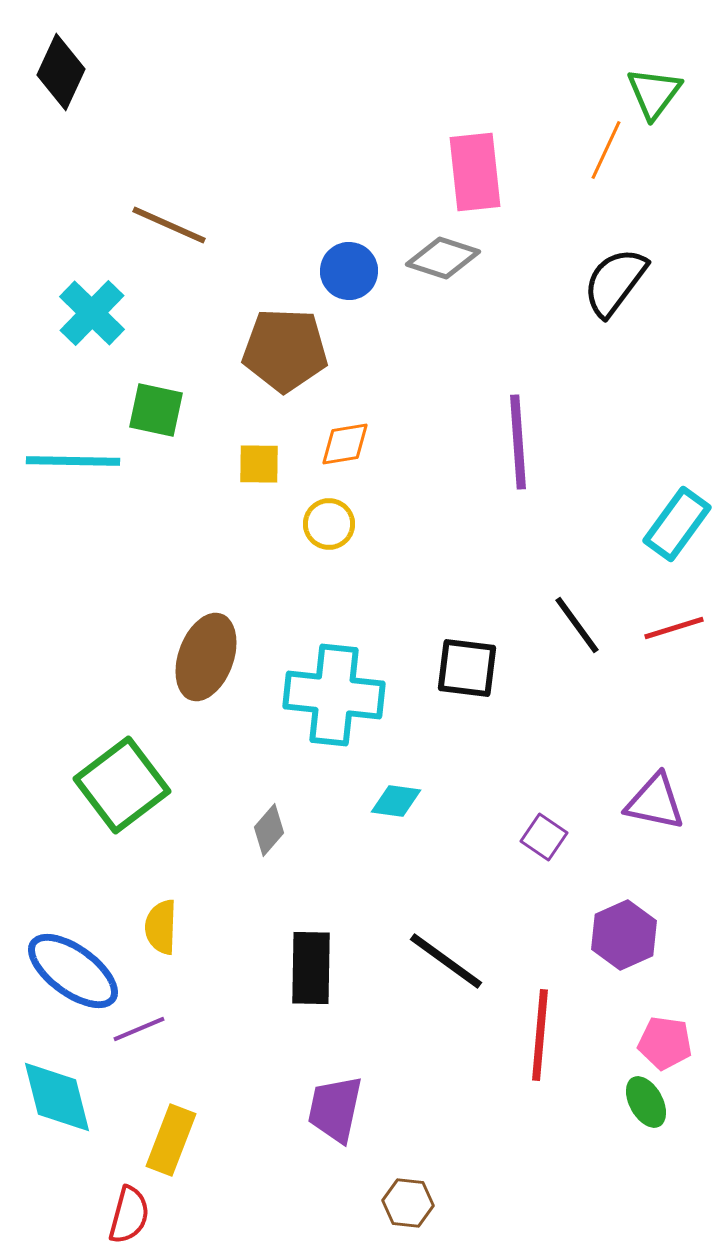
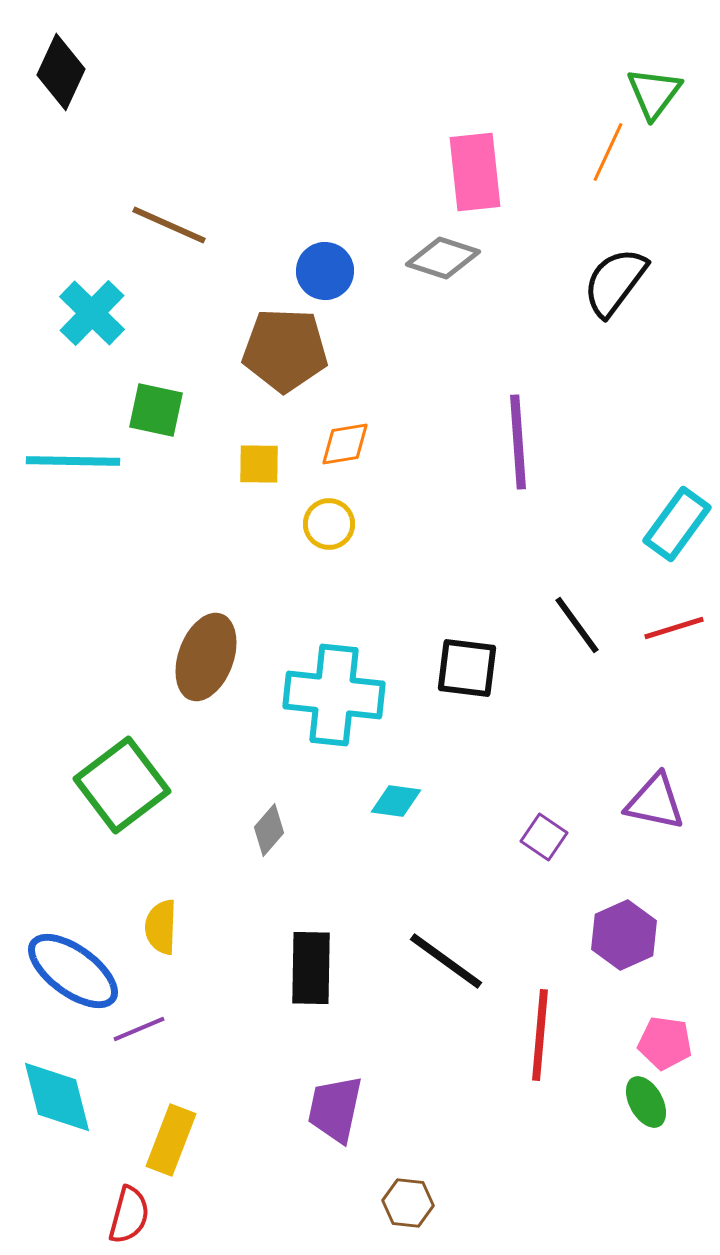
orange line at (606, 150): moved 2 px right, 2 px down
blue circle at (349, 271): moved 24 px left
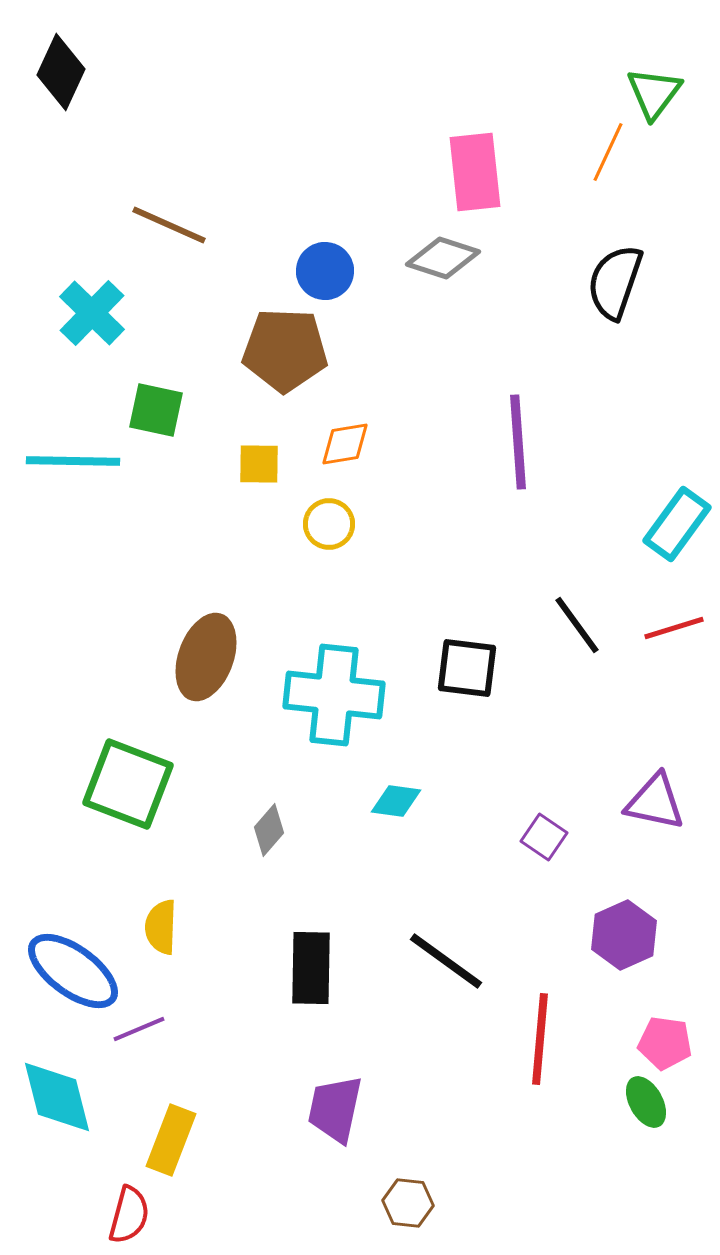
black semicircle at (615, 282): rotated 18 degrees counterclockwise
green square at (122, 785): moved 6 px right, 1 px up; rotated 32 degrees counterclockwise
red line at (540, 1035): moved 4 px down
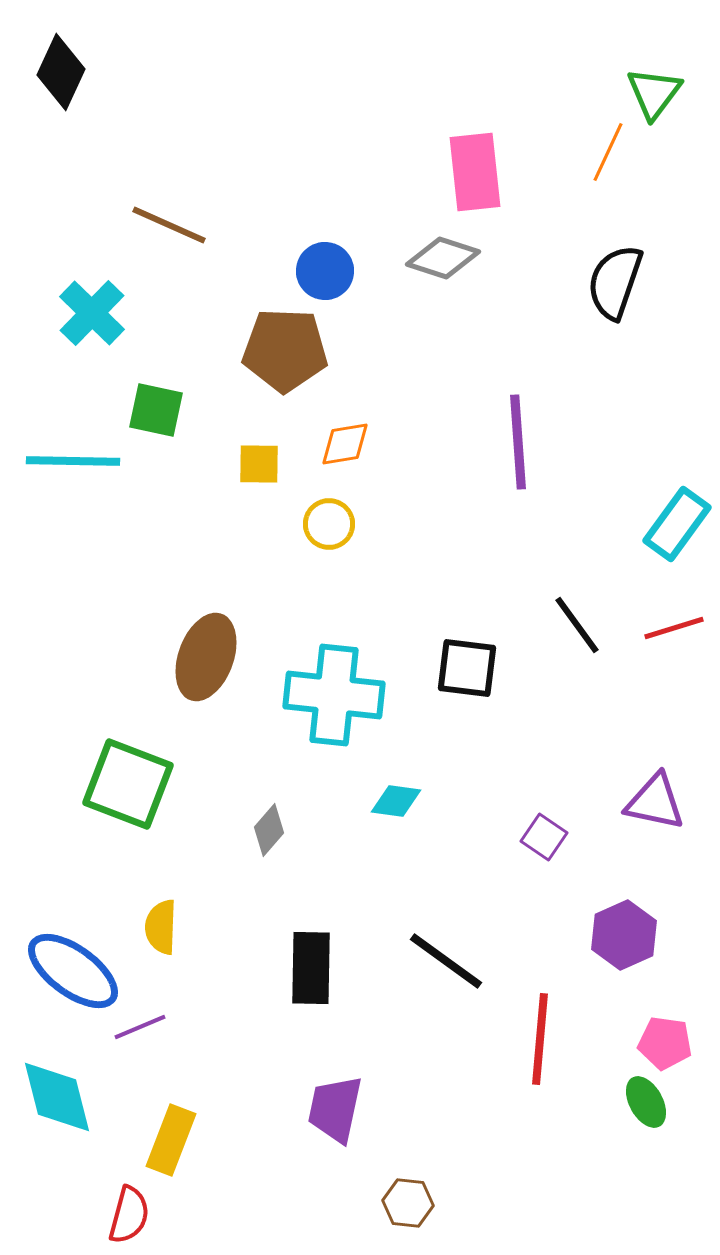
purple line at (139, 1029): moved 1 px right, 2 px up
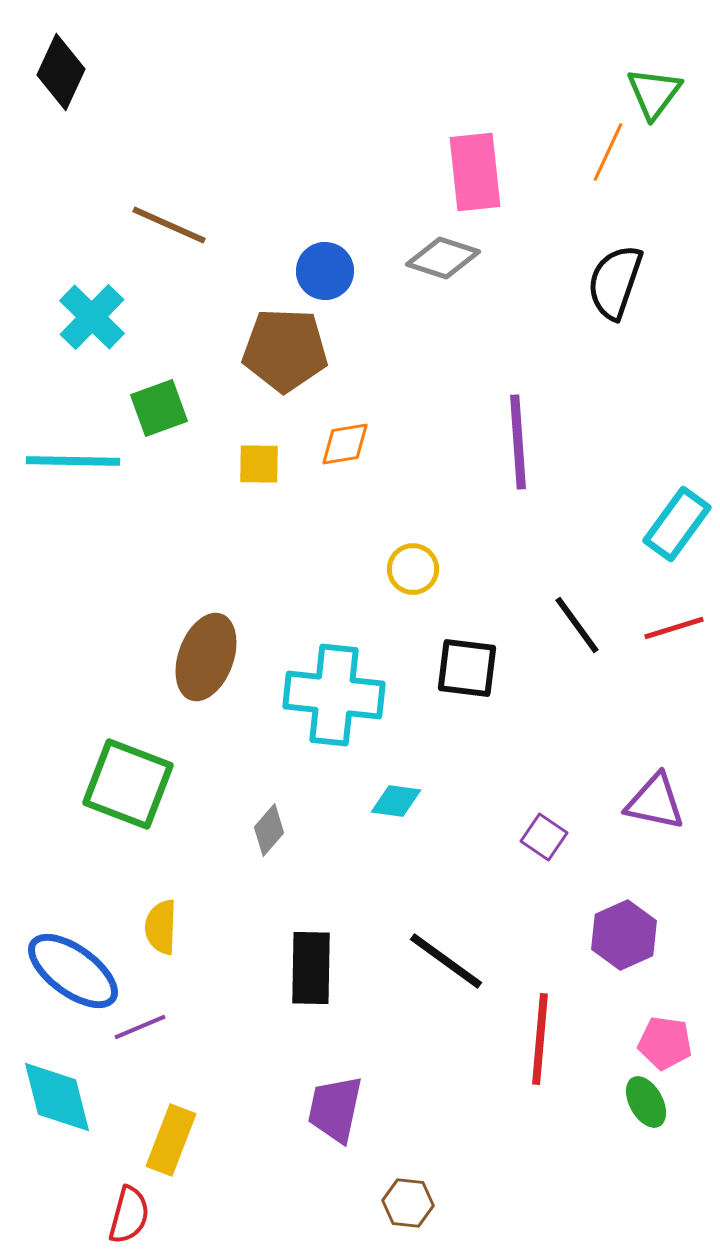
cyan cross at (92, 313): moved 4 px down
green square at (156, 410): moved 3 px right, 2 px up; rotated 32 degrees counterclockwise
yellow circle at (329, 524): moved 84 px right, 45 px down
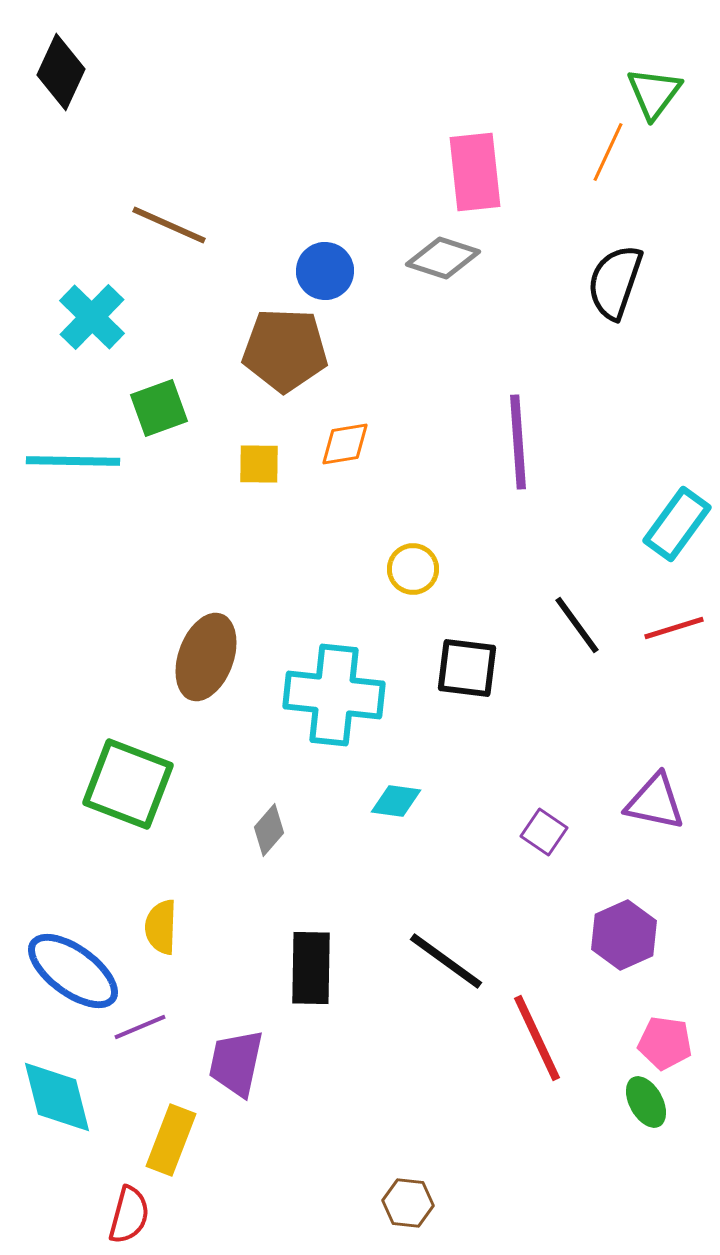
purple square at (544, 837): moved 5 px up
red line at (540, 1039): moved 3 px left, 1 px up; rotated 30 degrees counterclockwise
purple trapezoid at (335, 1109): moved 99 px left, 46 px up
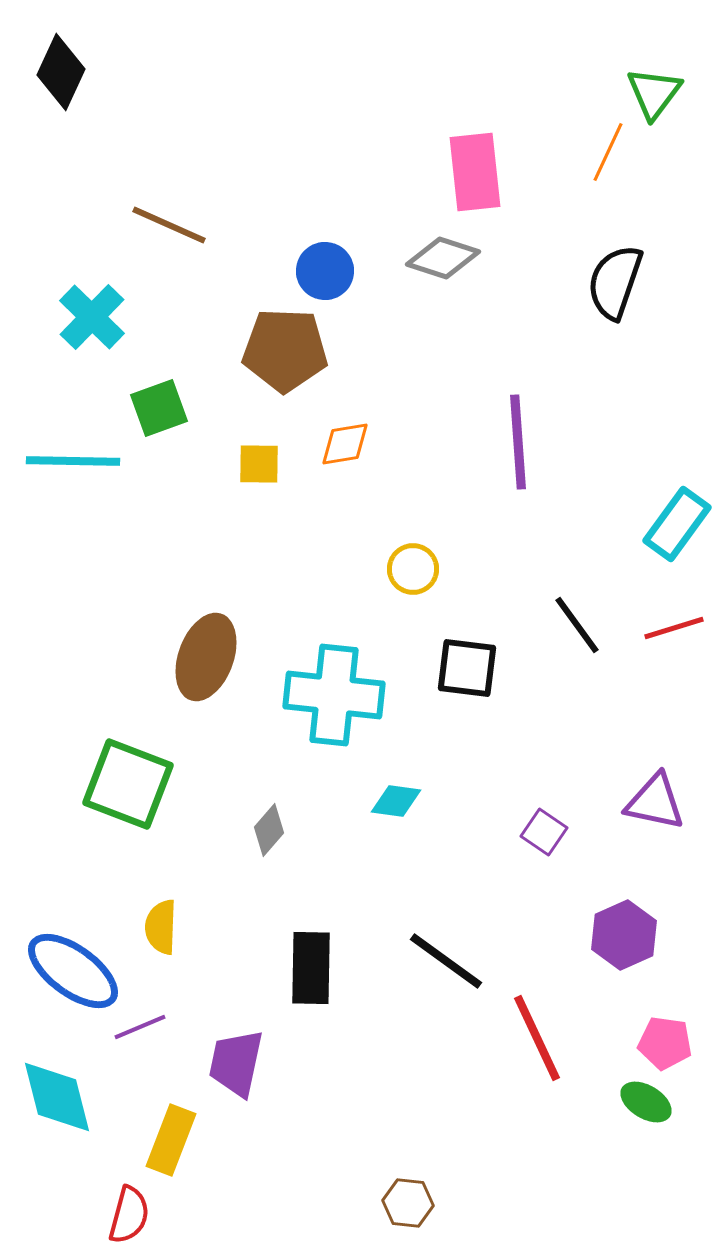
green ellipse at (646, 1102): rotated 30 degrees counterclockwise
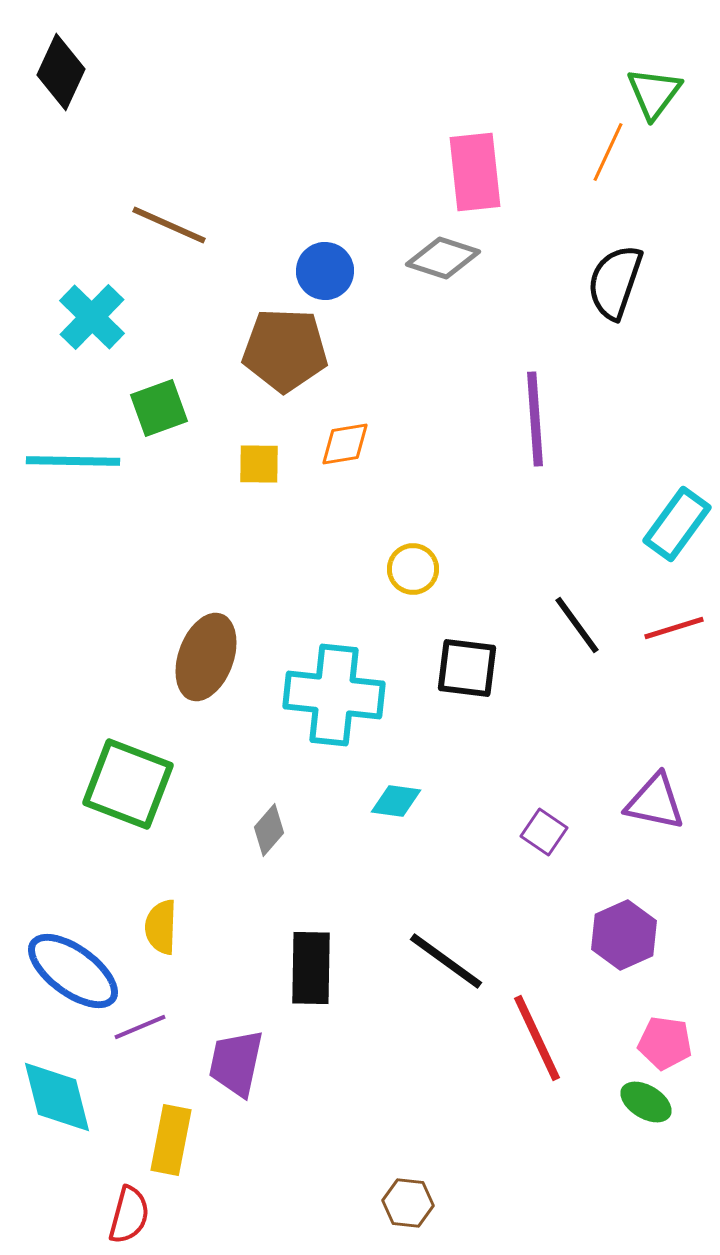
purple line at (518, 442): moved 17 px right, 23 px up
yellow rectangle at (171, 1140): rotated 10 degrees counterclockwise
